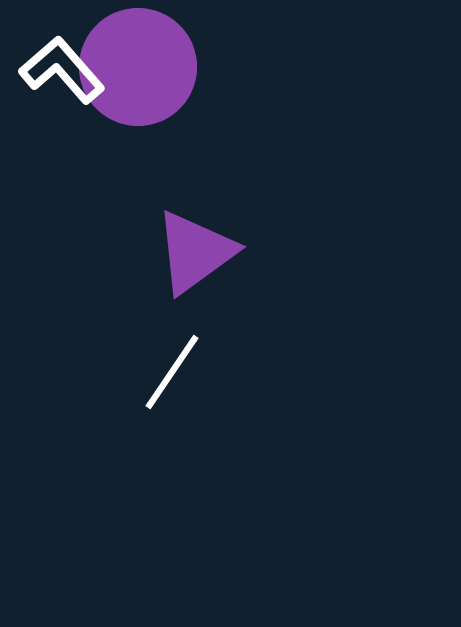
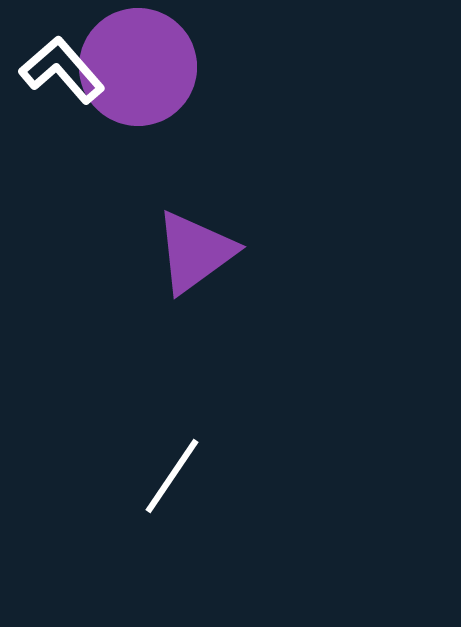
white line: moved 104 px down
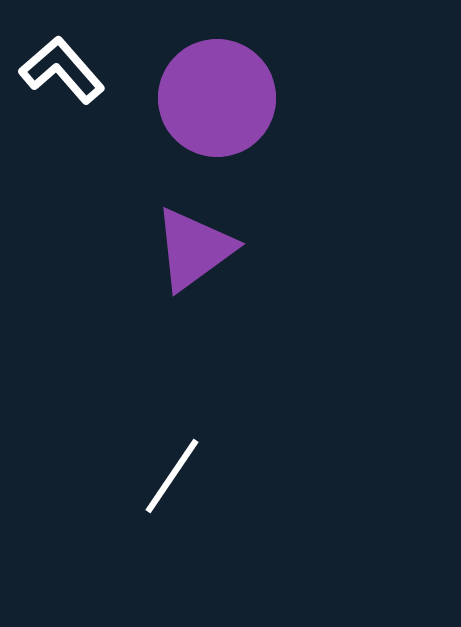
purple circle: moved 79 px right, 31 px down
purple triangle: moved 1 px left, 3 px up
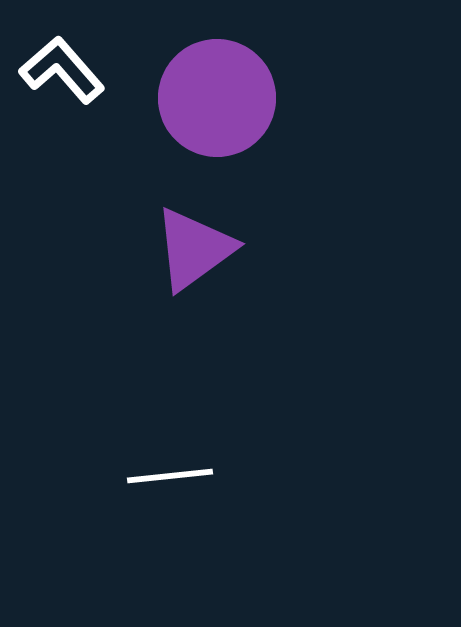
white line: moved 2 px left; rotated 50 degrees clockwise
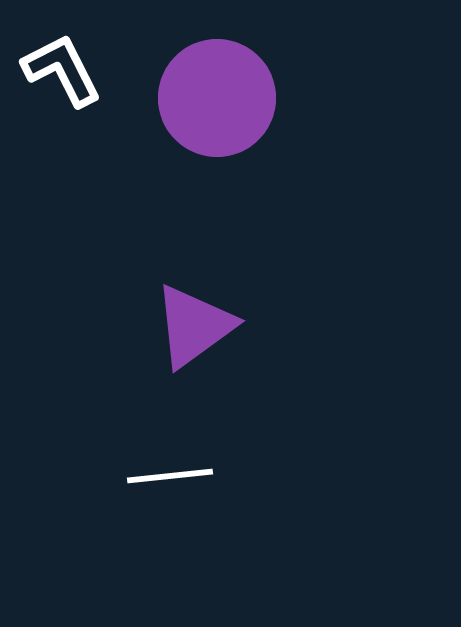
white L-shape: rotated 14 degrees clockwise
purple triangle: moved 77 px down
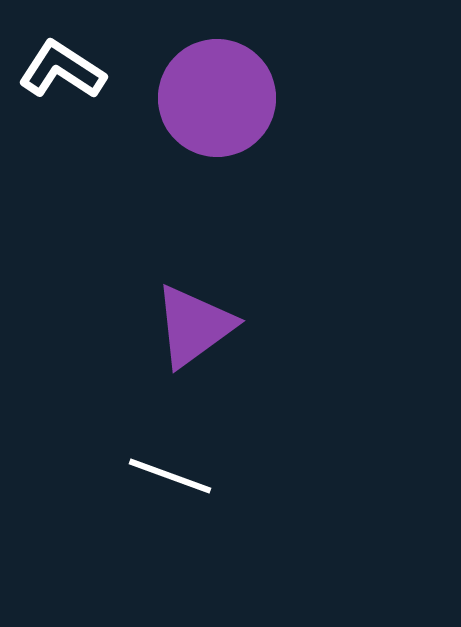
white L-shape: rotated 30 degrees counterclockwise
white line: rotated 26 degrees clockwise
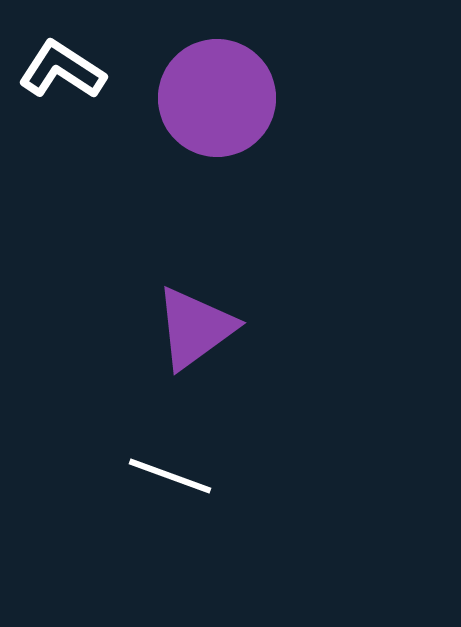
purple triangle: moved 1 px right, 2 px down
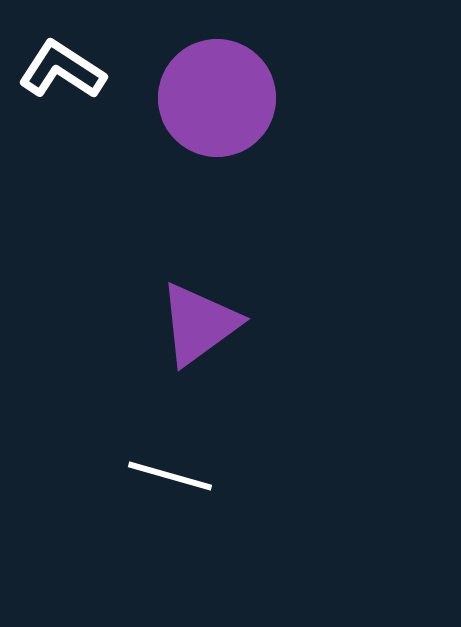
purple triangle: moved 4 px right, 4 px up
white line: rotated 4 degrees counterclockwise
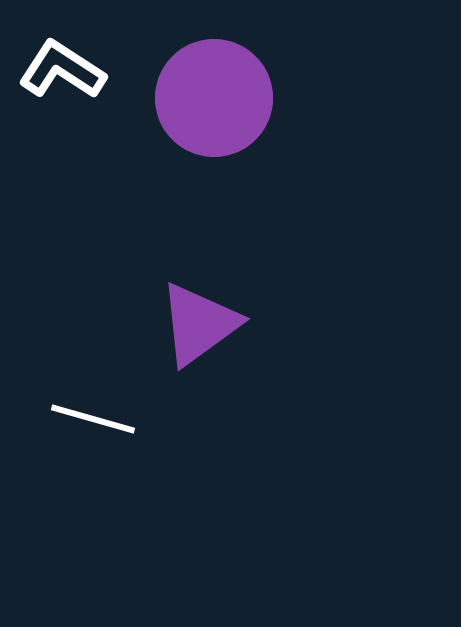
purple circle: moved 3 px left
white line: moved 77 px left, 57 px up
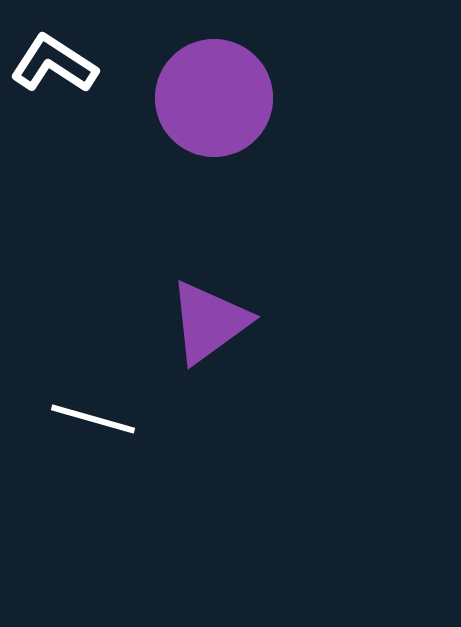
white L-shape: moved 8 px left, 6 px up
purple triangle: moved 10 px right, 2 px up
